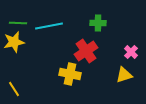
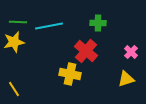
green line: moved 1 px up
red cross: rotated 15 degrees counterclockwise
yellow triangle: moved 2 px right, 4 px down
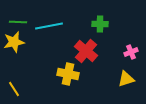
green cross: moved 2 px right, 1 px down
pink cross: rotated 24 degrees clockwise
yellow cross: moved 2 px left
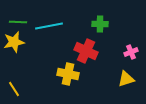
red cross: rotated 15 degrees counterclockwise
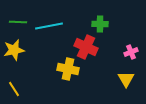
yellow star: moved 8 px down
red cross: moved 4 px up
yellow cross: moved 5 px up
yellow triangle: rotated 42 degrees counterclockwise
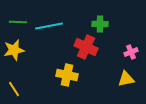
yellow cross: moved 1 px left, 6 px down
yellow triangle: rotated 48 degrees clockwise
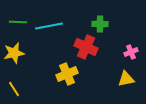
yellow star: moved 3 px down
yellow cross: moved 1 px up; rotated 35 degrees counterclockwise
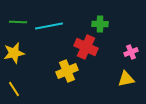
yellow cross: moved 3 px up
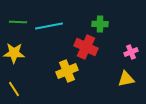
yellow star: rotated 15 degrees clockwise
